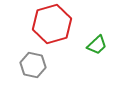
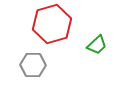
gray hexagon: rotated 10 degrees counterclockwise
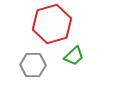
green trapezoid: moved 23 px left, 11 px down
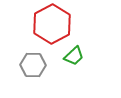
red hexagon: rotated 12 degrees counterclockwise
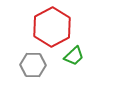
red hexagon: moved 3 px down
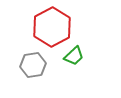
gray hexagon: rotated 10 degrees counterclockwise
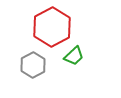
gray hexagon: rotated 20 degrees counterclockwise
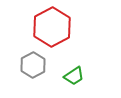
green trapezoid: moved 20 px down; rotated 10 degrees clockwise
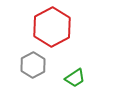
green trapezoid: moved 1 px right, 2 px down
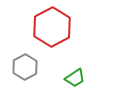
gray hexagon: moved 8 px left, 2 px down
